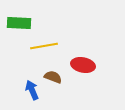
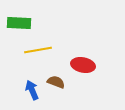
yellow line: moved 6 px left, 4 px down
brown semicircle: moved 3 px right, 5 px down
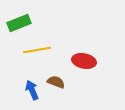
green rectangle: rotated 25 degrees counterclockwise
yellow line: moved 1 px left
red ellipse: moved 1 px right, 4 px up
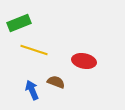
yellow line: moved 3 px left; rotated 28 degrees clockwise
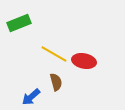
yellow line: moved 20 px right, 4 px down; rotated 12 degrees clockwise
brown semicircle: rotated 54 degrees clockwise
blue arrow: moved 1 px left, 7 px down; rotated 108 degrees counterclockwise
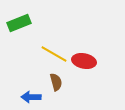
blue arrow: rotated 42 degrees clockwise
